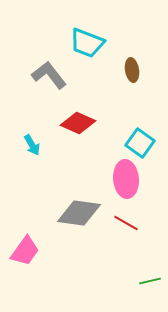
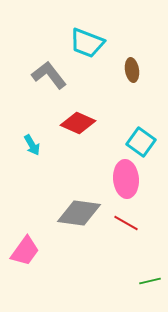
cyan square: moved 1 px right, 1 px up
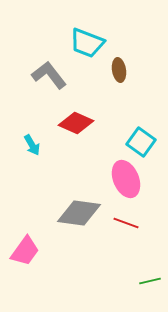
brown ellipse: moved 13 px left
red diamond: moved 2 px left
pink ellipse: rotated 18 degrees counterclockwise
red line: rotated 10 degrees counterclockwise
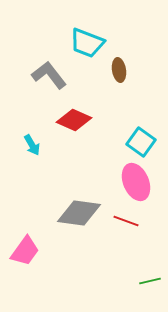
red diamond: moved 2 px left, 3 px up
pink ellipse: moved 10 px right, 3 px down
red line: moved 2 px up
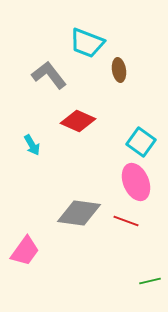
red diamond: moved 4 px right, 1 px down
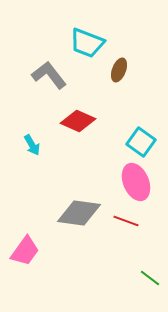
brown ellipse: rotated 30 degrees clockwise
green line: moved 3 px up; rotated 50 degrees clockwise
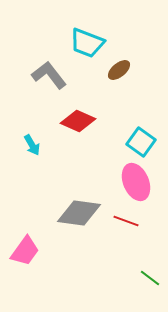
brown ellipse: rotated 30 degrees clockwise
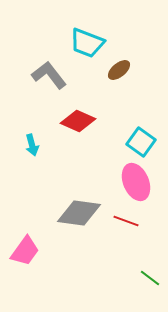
cyan arrow: rotated 15 degrees clockwise
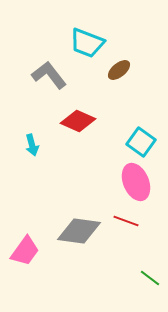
gray diamond: moved 18 px down
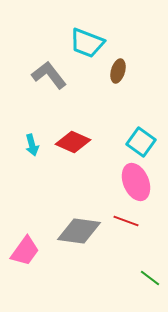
brown ellipse: moved 1 px left, 1 px down; rotated 35 degrees counterclockwise
red diamond: moved 5 px left, 21 px down
